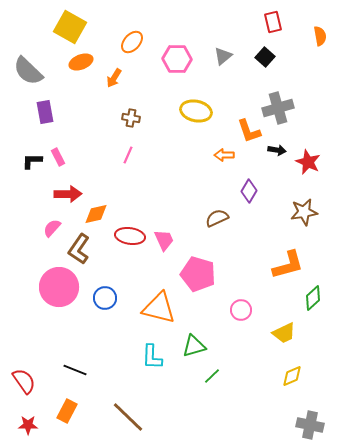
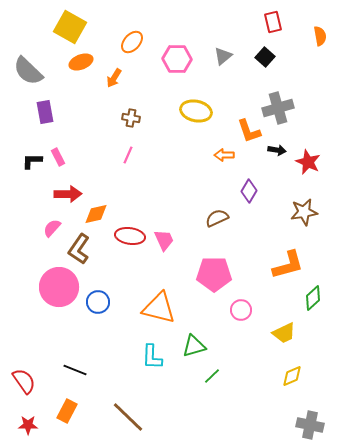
pink pentagon at (198, 274): moved 16 px right; rotated 16 degrees counterclockwise
blue circle at (105, 298): moved 7 px left, 4 px down
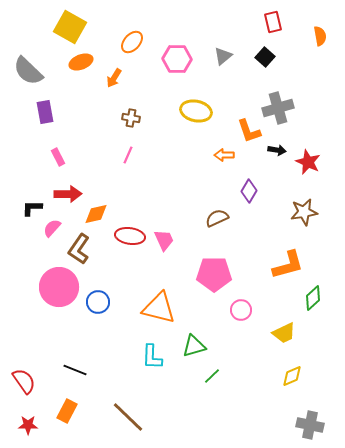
black L-shape at (32, 161): moved 47 px down
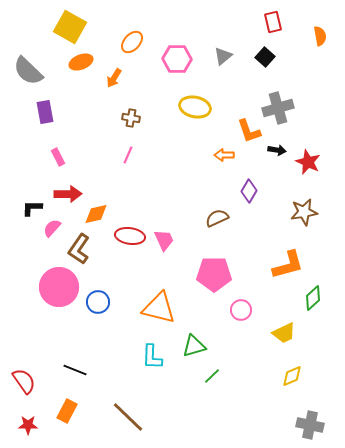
yellow ellipse at (196, 111): moved 1 px left, 4 px up
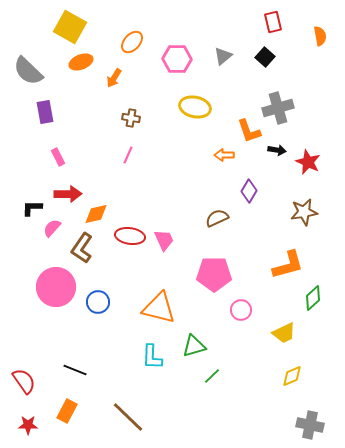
brown L-shape at (79, 249): moved 3 px right, 1 px up
pink circle at (59, 287): moved 3 px left
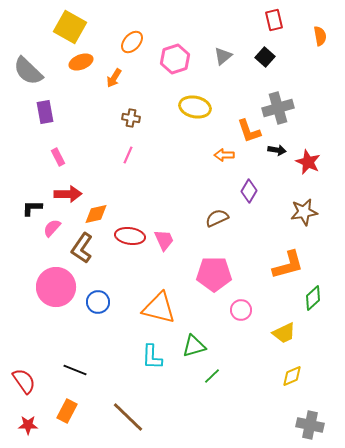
red rectangle at (273, 22): moved 1 px right, 2 px up
pink hexagon at (177, 59): moved 2 px left; rotated 20 degrees counterclockwise
